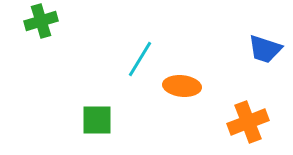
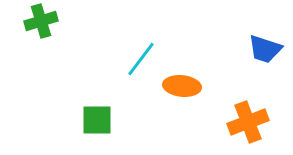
cyan line: moved 1 px right; rotated 6 degrees clockwise
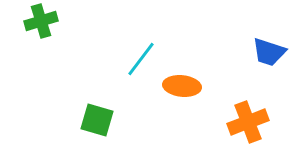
blue trapezoid: moved 4 px right, 3 px down
green square: rotated 16 degrees clockwise
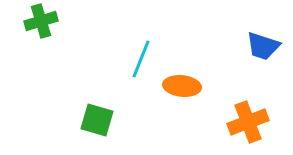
blue trapezoid: moved 6 px left, 6 px up
cyan line: rotated 15 degrees counterclockwise
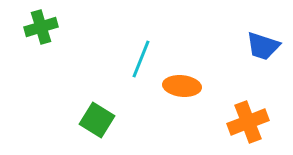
green cross: moved 6 px down
green square: rotated 16 degrees clockwise
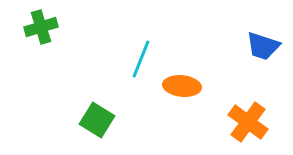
orange cross: rotated 33 degrees counterclockwise
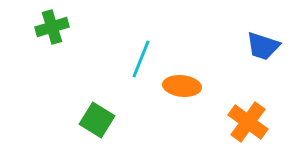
green cross: moved 11 px right
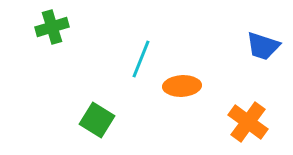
orange ellipse: rotated 9 degrees counterclockwise
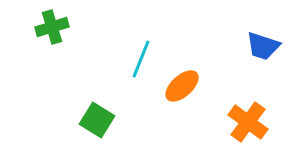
orange ellipse: rotated 39 degrees counterclockwise
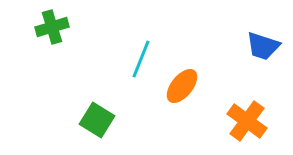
orange ellipse: rotated 9 degrees counterclockwise
orange cross: moved 1 px left, 1 px up
